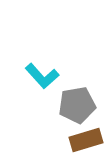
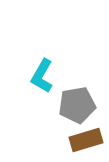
cyan L-shape: rotated 72 degrees clockwise
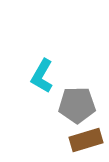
gray pentagon: rotated 9 degrees clockwise
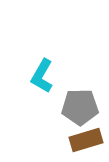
gray pentagon: moved 3 px right, 2 px down
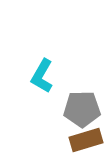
gray pentagon: moved 2 px right, 2 px down
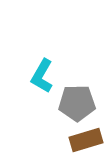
gray pentagon: moved 5 px left, 6 px up
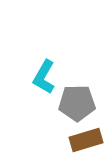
cyan L-shape: moved 2 px right, 1 px down
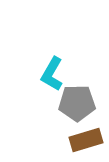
cyan L-shape: moved 8 px right, 3 px up
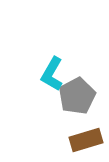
gray pentagon: moved 7 px up; rotated 27 degrees counterclockwise
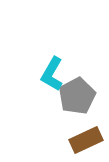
brown rectangle: rotated 8 degrees counterclockwise
